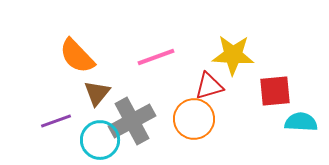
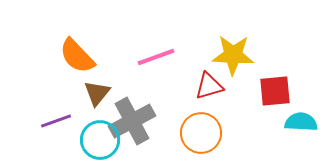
orange circle: moved 7 px right, 14 px down
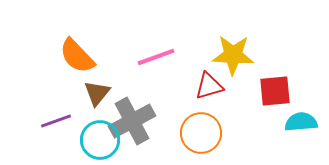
cyan semicircle: rotated 8 degrees counterclockwise
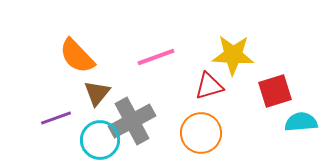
red square: rotated 12 degrees counterclockwise
purple line: moved 3 px up
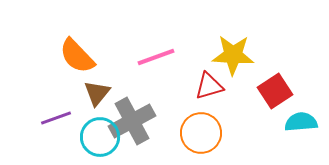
red square: rotated 16 degrees counterclockwise
cyan circle: moved 3 px up
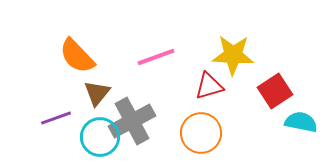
cyan semicircle: rotated 16 degrees clockwise
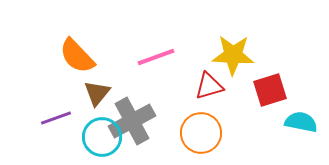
red square: moved 5 px left, 1 px up; rotated 16 degrees clockwise
cyan circle: moved 2 px right
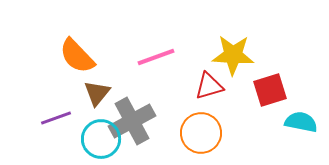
cyan circle: moved 1 px left, 2 px down
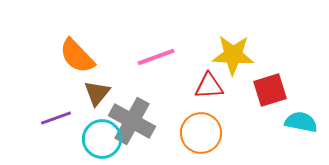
red triangle: rotated 12 degrees clockwise
gray cross: rotated 33 degrees counterclockwise
cyan circle: moved 1 px right
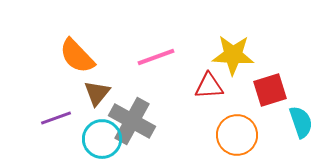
cyan semicircle: rotated 60 degrees clockwise
orange circle: moved 36 px right, 2 px down
